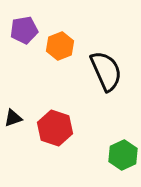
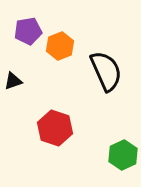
purple pentagon: moved 4 px right, 1 px down
black triangle: moved 37 px up
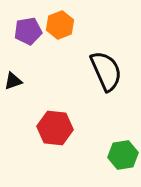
orange hexagon: moved 21 px up
red hexagon: rotated 12 degrees counterclockwise
green hexagon: rotated 16 degrees clockwise
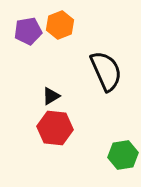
black triangle: moved 38 px right, 15 px down; rotated 12 degrees counterclockwise
